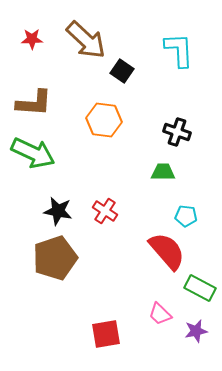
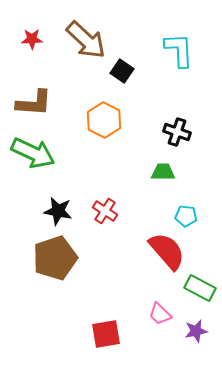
orange hexagon: rotated 20 degrees clockwise
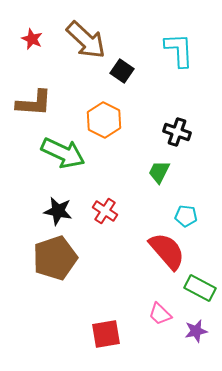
red star: rotated 25 degrees clockwise
green arrow: moved 30 px right
green trapezoid: moved 4 px left; rotated 65 degrees counterclockwise
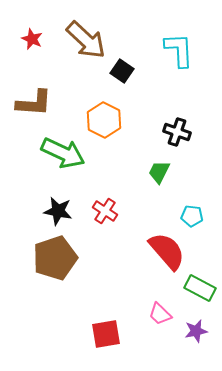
cyan pentagon: moved 6 px right
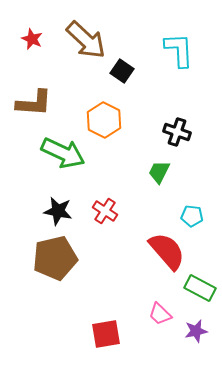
brown pentagon: rotated 6 degrees clockwise
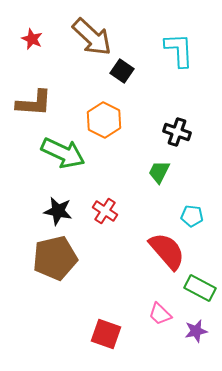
brown arrow: moved 6 px right, 3 px up
red square: rotated 28 degrees clockwise
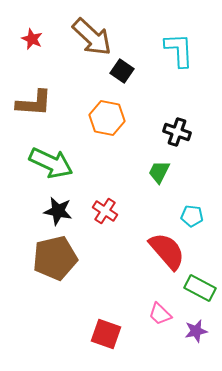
orange hexagon: moved 3 px right, 2 px up; rotated 16 degrees counterclockwise
green arrow: moved 12 px left, 10 px down
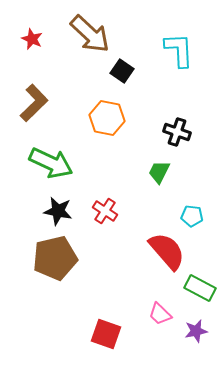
brown arrow: moved 2 px left, 3 px up
brown L-shape: rotated 48 degrees counterclockwise
